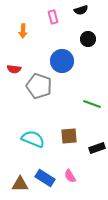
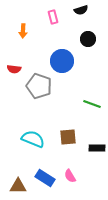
brown square: moved 1 px left, 1 px down
black rectangle: rotated 21 degrees clockwise
brown triangle: moved 2 px left, 2 px down
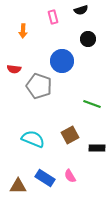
brown square: moved 2 px right, 2 px up; rotated 24 degrees counterclockwise
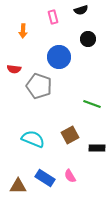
blue circle: moved 3 px left, 4 px up
